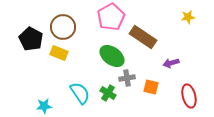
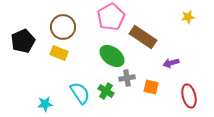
black pentagon: moved 8 px left, 2 px down; rotated 20 degrees clockwise
green cross: moved 2 px left, 2 px up
cyan star: moved 1 px right, 2 px up
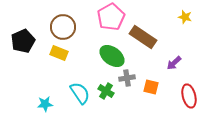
yellow star: moved 3 px left; rotated 24 degrees clockwise
purple arrow: moved 3 px right; rotated 28 degrees counterclockwise
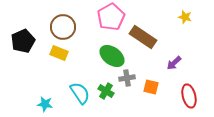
cyan star: rotated 14 degrees clockwise
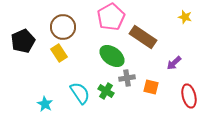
yellow rectangle: rotated 36 degrees clockwise
cyan star: rotated 21 degrees clockwise
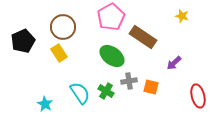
yellow star: moved 3 px left, 1 px up
gray cross: moved 2 px right, 3 px down
red ellipse: moved 9 px right
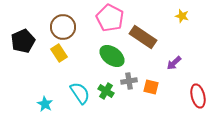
pink pentagon: moved 1 px left, 1 px down; rotated 16 degrees counterclockwise
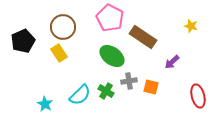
yellow star: moved 9 px right, 10 px down
purple arrow: moved 2 px left, 1 px up
cyan semicircle: moved 2 px down; rotated 80 degrees clockwise
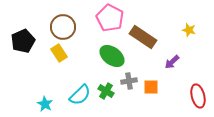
yellow star: moved 2 px left, 4 px down
orange square: rotated 14 degrees counterclockwise
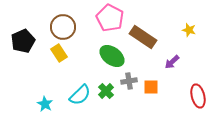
green cross: rotated 14 degrees clockwise
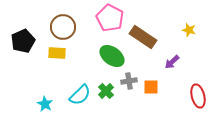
yellow rectangle: moved 2 px left; rotated 54 degrees counterclockwise
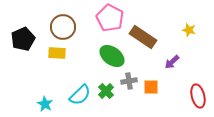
black pentagon: moved 2 px up
